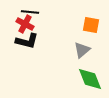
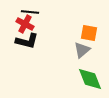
orange square: moved 2 px left, 8 px down
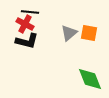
gray triangle: moved 13 px left, 17 px up
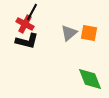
black line: moved 2 px right; rotated 66 degrees counterclockwise
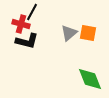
red cross: moved 4 px left; rotated 12 degrees counterclockwise
orange square: moved 1 px left
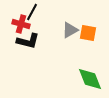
gray triangle: moved 1 px right, 3 px up; rotated 12 degrees clockwise
black L-shape: moved 1 px right
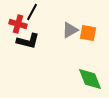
red cross: moved 3 px left
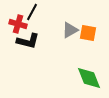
green diamond: moved 1 px left, 1 px up
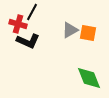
black L-shape: rotated 10 degrees clockwise
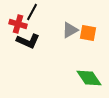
green diamond: rotated 12 degrees counterclockwise
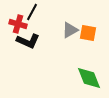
green diamond: rotated 12 degrees clockwise
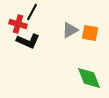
orange square: moved 2 px right
